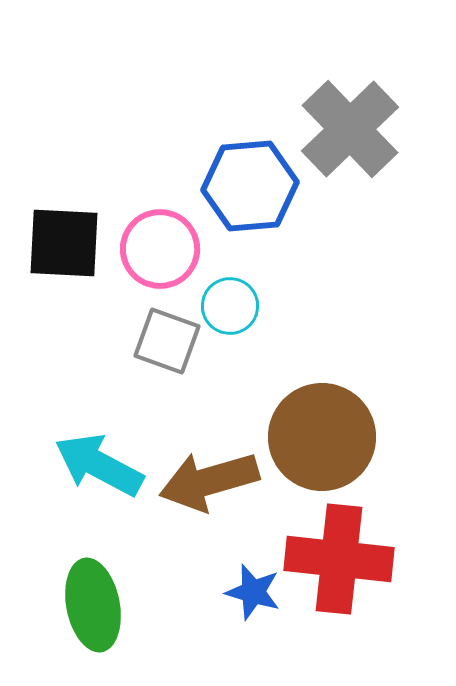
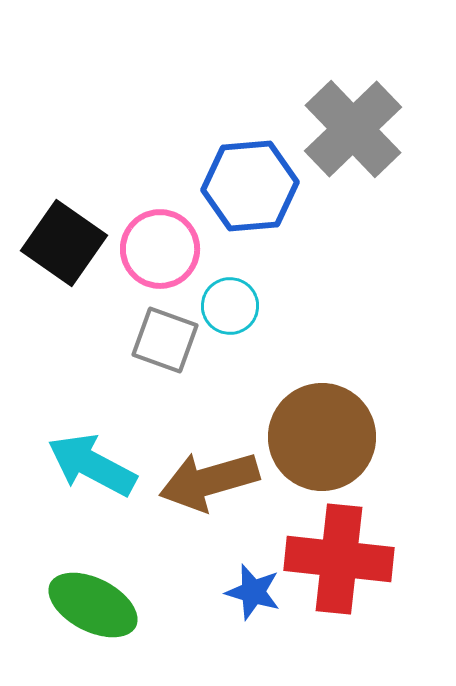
gray cross: moved 3 px right
black square: rotated 32 degrees clockwise
gray square: moved 2 px left, 1 px up
cyan arrow: moved 7 px left
green ellipse: rotated 52 degrees counterclockwise
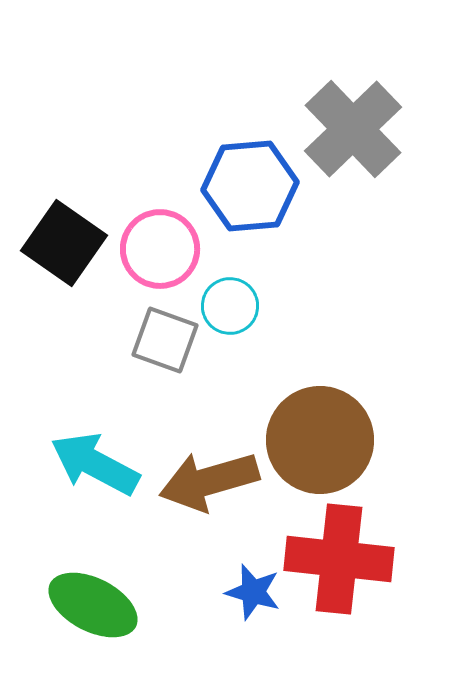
brown circle: moved 2 px left, 3 px down
cyan arrow: moved 3 px right, 1 px up
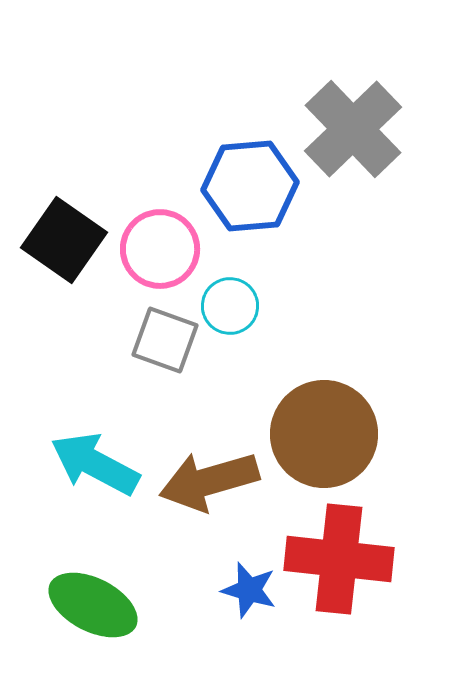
black square: moved 3 px up
brown circle: moved 4 px right, 6 px up
blue star: moved 4 px left, 2 px up
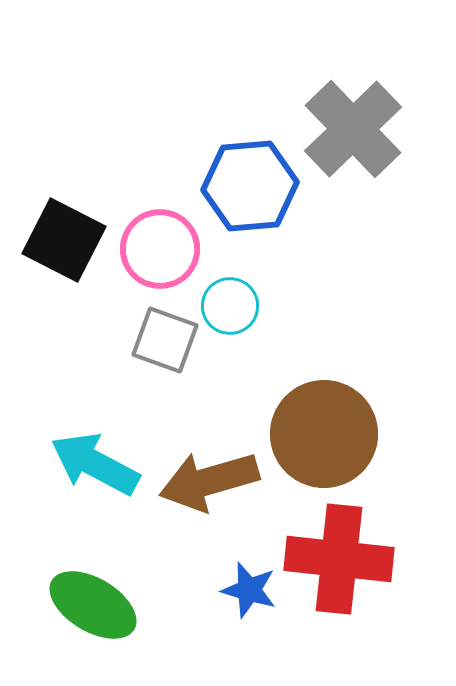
black square: rotated 8 degrees counterclockwise
green ellipse: rotated 4 degrees clockwise
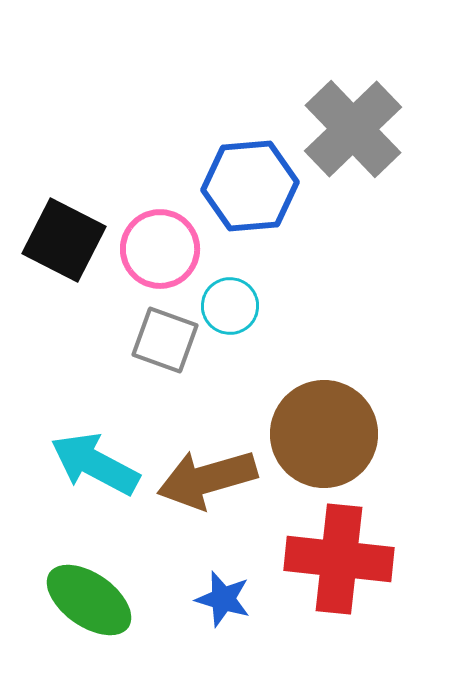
brown arrow: moved 2 px left, 2 px up
blue star: moved 26 px left, 9 px down
green ellipse: moved 4 px left, 5 px up; rotated 4 degrees clockwise
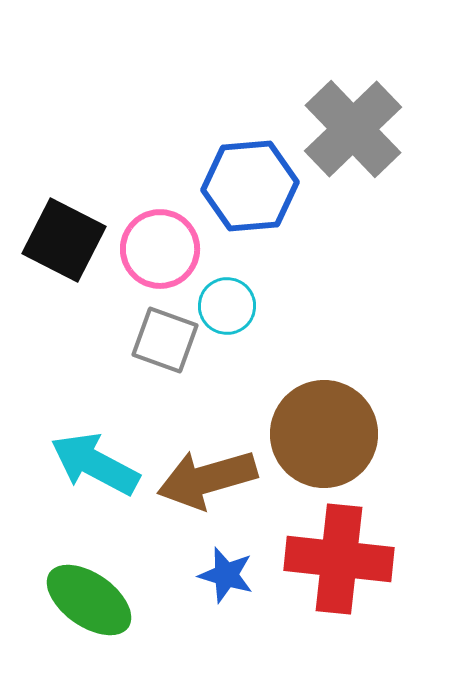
cyan circle: moved 3 px left
blue star: moved 3 px right, 24 px up
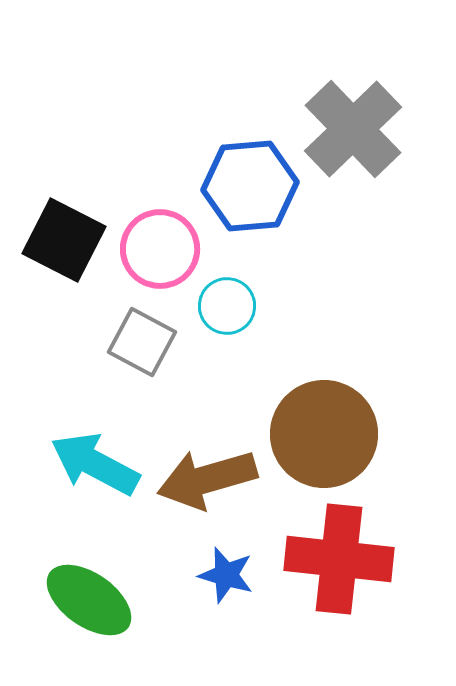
gray square: moved 23 px left, 2 px down; rotated 8 degrees clockwise
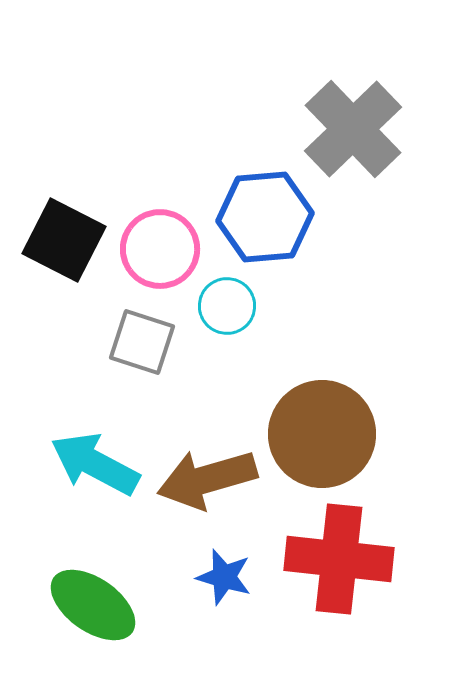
blue hexagon: moved 15 px right, 31 px down
gray square: rotated 10 degrees counterclockwise
brown circle: moved 2 px left
blue star: moved 2 px left, 2 px down
green ellipse: moved 4 px right, 5 px down
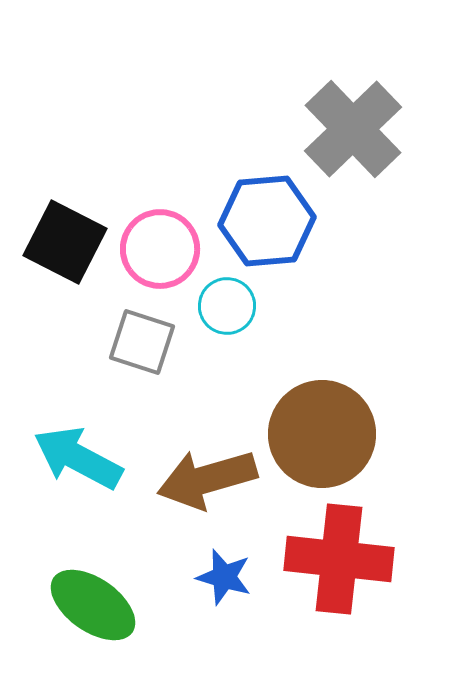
blue hexagon: moved 2 px right, 4 px down
black square: moved 1 px right, 2 px down
cyan arrow: moved 17 px left, 6 px up
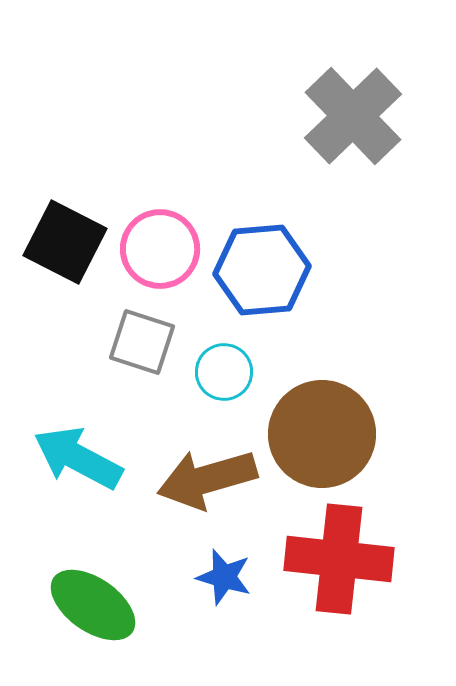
gray cross: moved 13 px up
blue hexagon: moved 5 px left, 49 px down
cyan circle: moved 3 px left, 66 px down
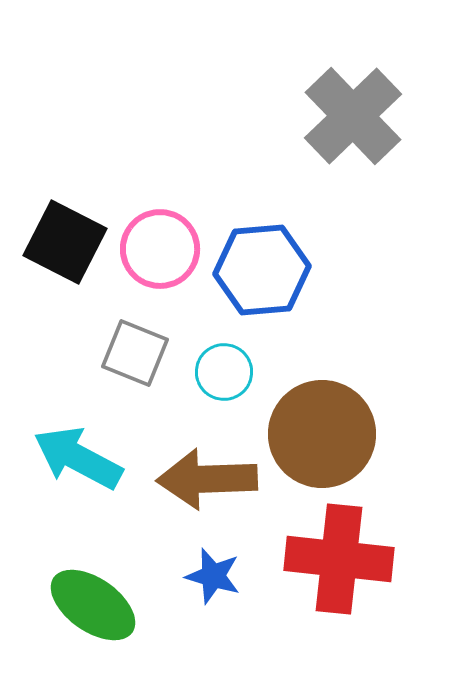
gray square: moved 7 px left, 11 px down; rotated 4 degrees clockwise
brown arrow: rotated 14 degrees clockwise
blue star: moved 11 px left, 1 px up
